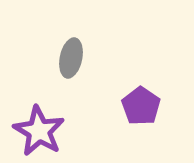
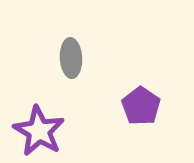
gray ellipse: rotated 15 degrees counterclockwise
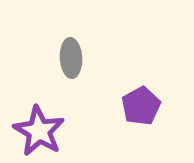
purple pentagon: rotated 9 degrees clockwise
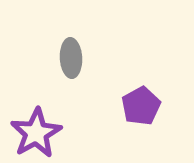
purple star: moved 3 px left, 2 px down; rotated 12 degrees clockwise
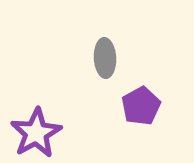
gray ellipse: moved 34 px right
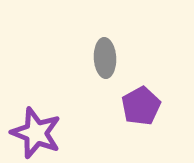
purple star: rotated 21 degrees counterclockwise
